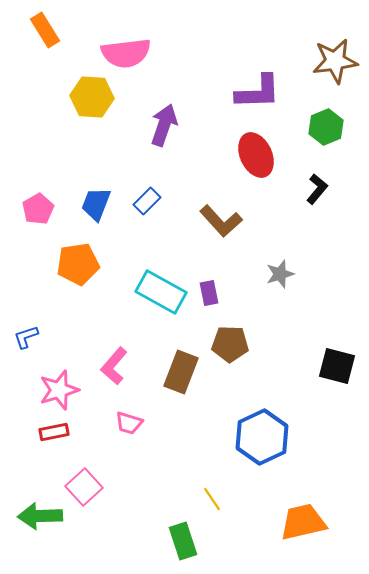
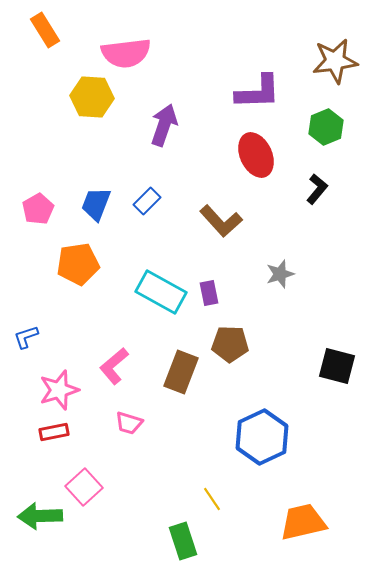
pink L-shape: rotated 9 degrees clockwise
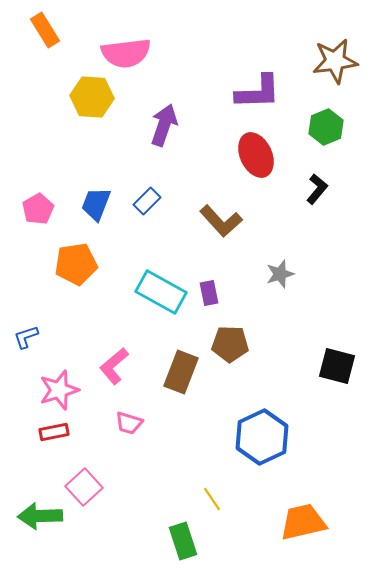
orange pentagon: moved 2 px left
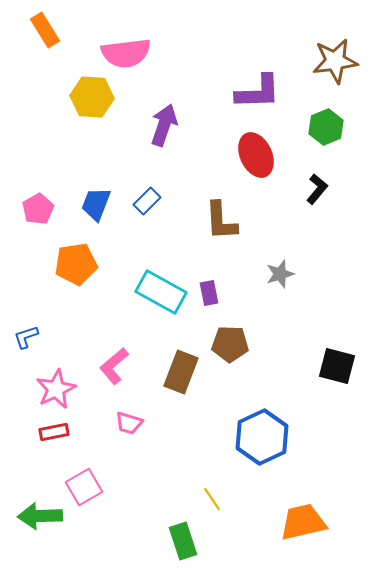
brown L-shape: rotated 39 degrees clockwise
pink star: moved 3 px left, 1 px up; rotated 9 degrees counterclockwise
pink square: rotated 12 degrees clockwise
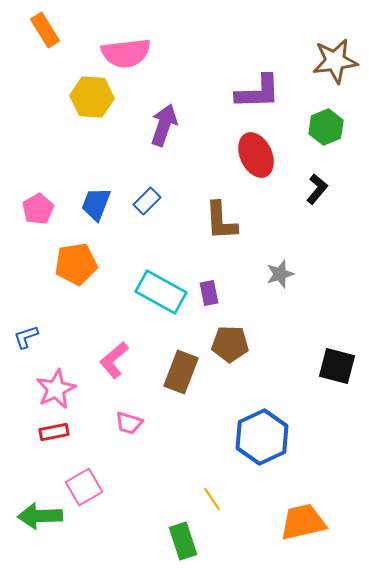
pink L-shape: moved 6 px up
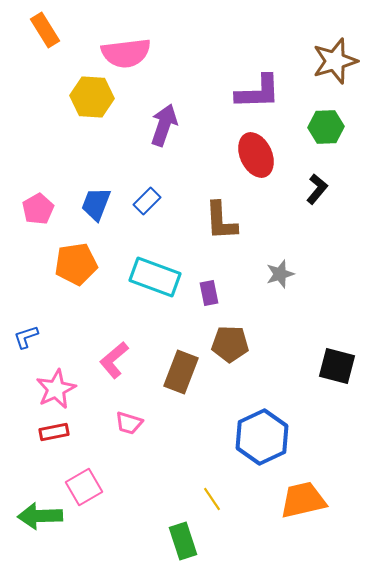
brown star: rotated 9 degrees counterclockwise
green hexagon: rotated 20 degrees clockwise
cyan rectangle: moved 6 px left, 15 px up; rotated 9 degrees counterclockwise
orange trapezoid: moved 22 px up
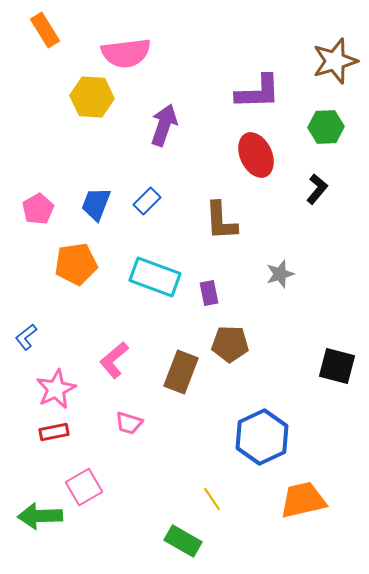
blue L-shape: rotated 20 degrees counterclockwise
green rectangle: rotated 42 degrees counterclockwise
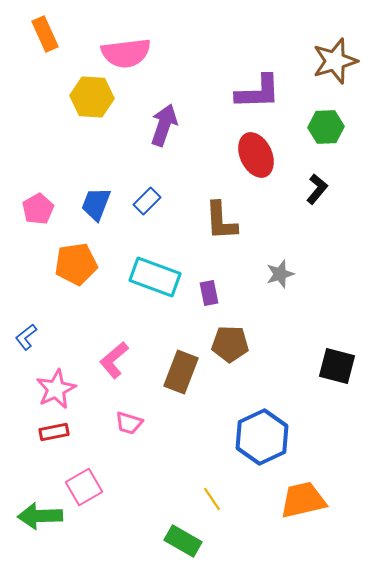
orange rectangle: moved 4 px down; rotated 8 degrees clockwise
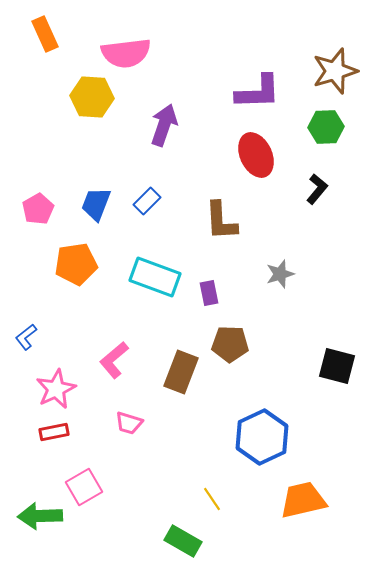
brown star: moved 10 px down
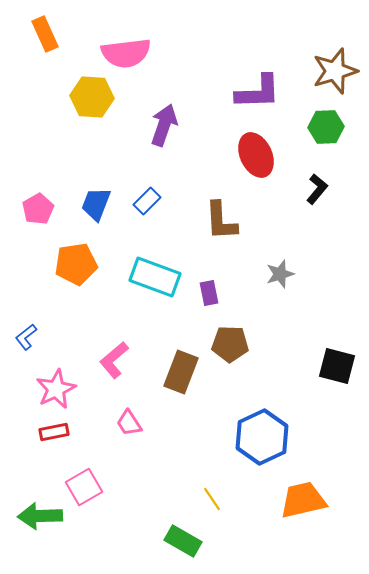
pink trapezoid: rotated 40 degrees clockwise
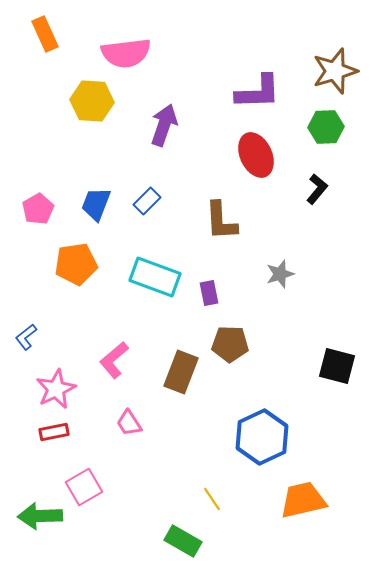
yellow hexagon: moved 4 px down
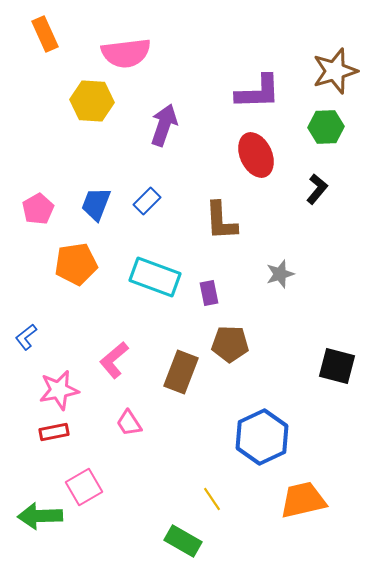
pink star: moved 3 px right, 1 px down; rotated 15 degrees clockwise
